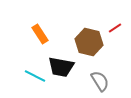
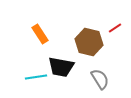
cyan line: moved 1 px right, 1 px down; rotated 35 degrees counterclockwise
gray semicircle: moved 2 px up
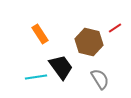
black trapezoid: rotated 136 degrees counterclockwise
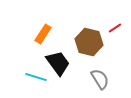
orange rectangle: moved 3 px right; rotated 66 degrees clockwise
black trapezoid: moved 3 px left, 4 px up
cyan line: rotated 25 degrees clockwise
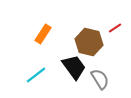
black trapezoid: moved 16 px right, 4 px down
cyan line: moved 2 px up; rotated 55 degrees counterclockwise
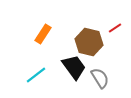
gray semicircle: moved 1 px up
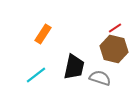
brown hexagon: moved 25 px right, 7 px down
black trapezoid: rotated 48 degrees clockwise
gray semicircle: rotated 40 degrees counterclockwise
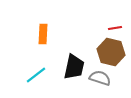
red line: rotated 24 degrees clockwise
orange rectangle: rotated 30 degrees counterclockwise
brown hexagon: moved 3 px left, 3 px down
